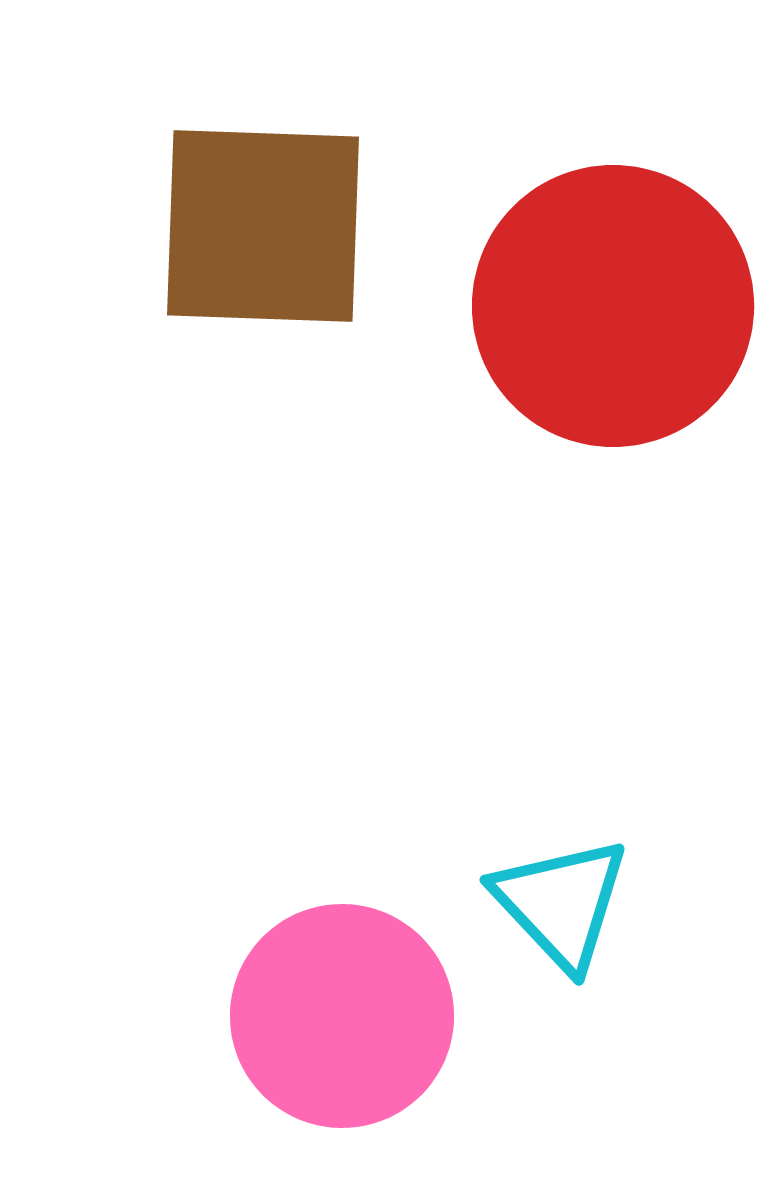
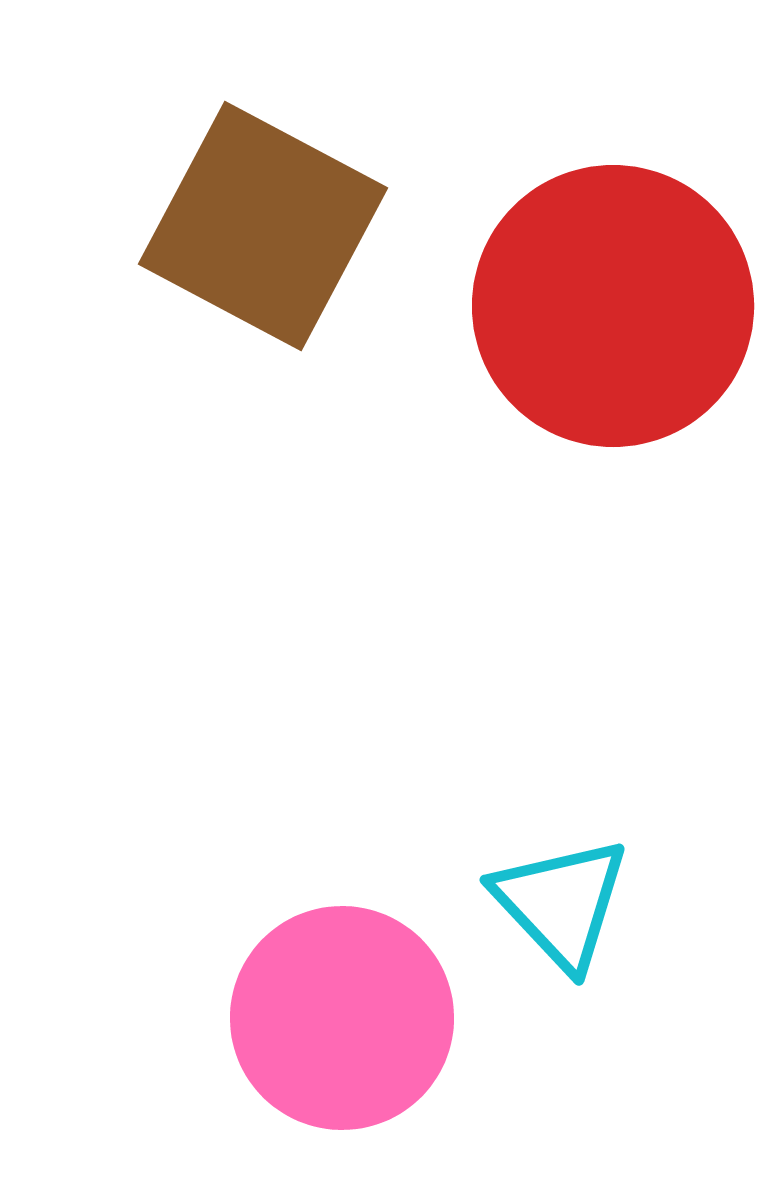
brown square: rotated 26 degrees clockwise
pink circle: moved 2 px down
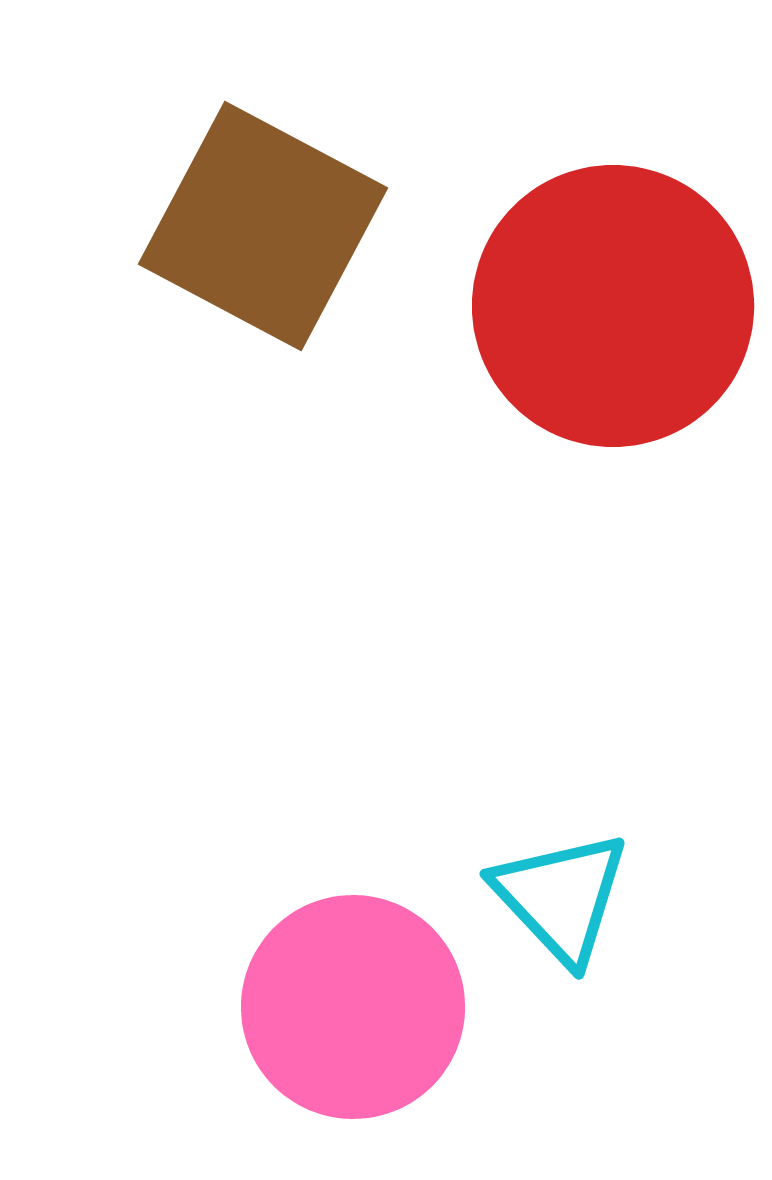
cyan triangle: moved 6 px up
pink circle: moved 11 px right, 11 px up
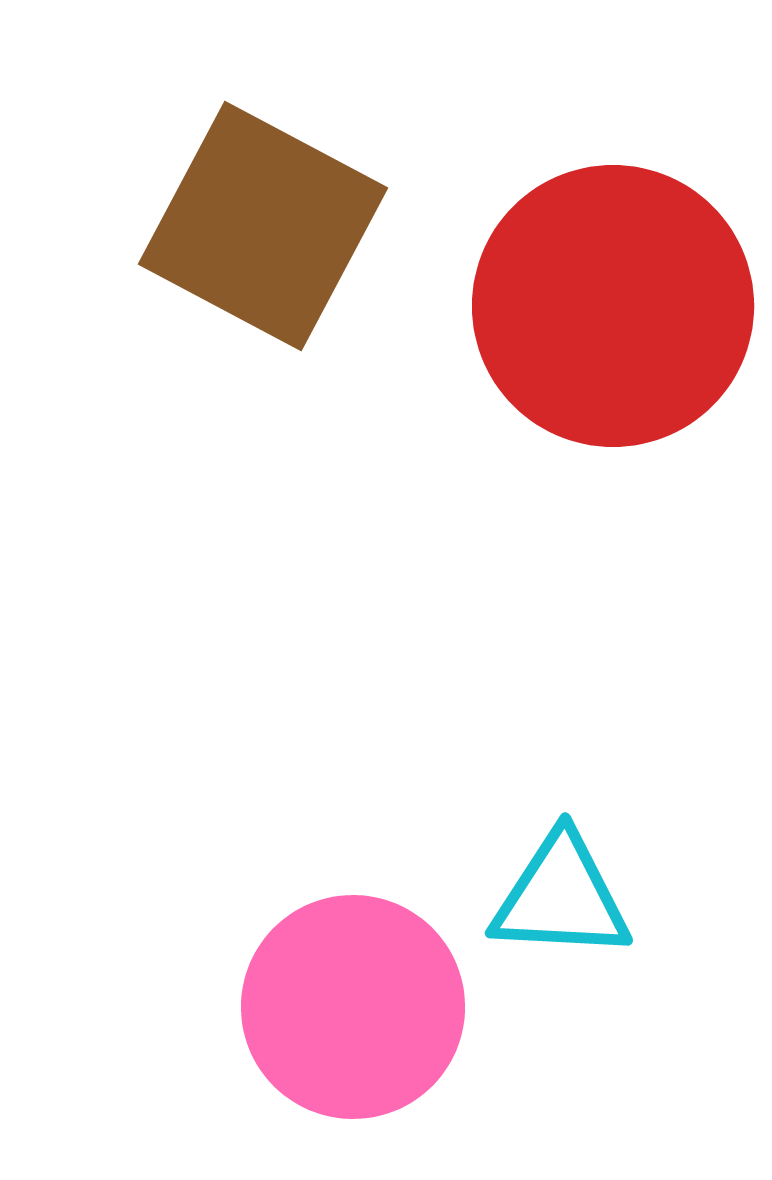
cyan triangle: rotated 44 degrees counterclockwise
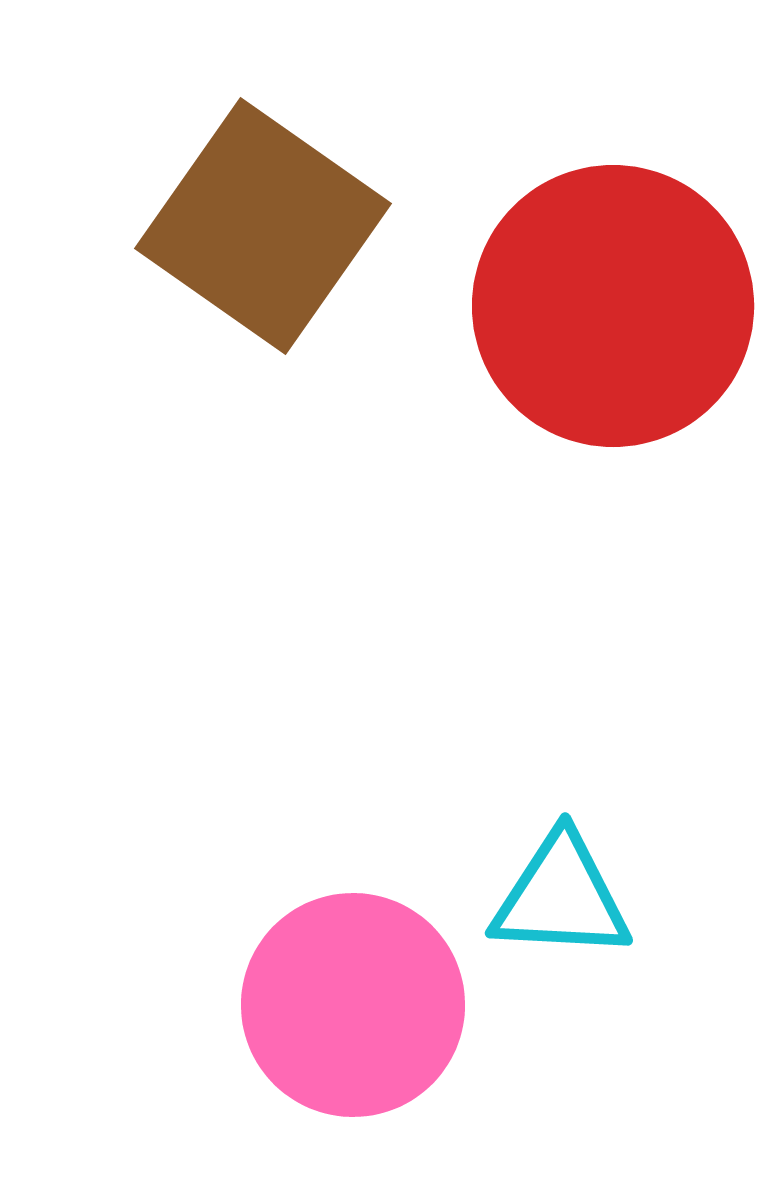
brown square: rotated 7 degrees clockwise
pink circle: moved 2 px up
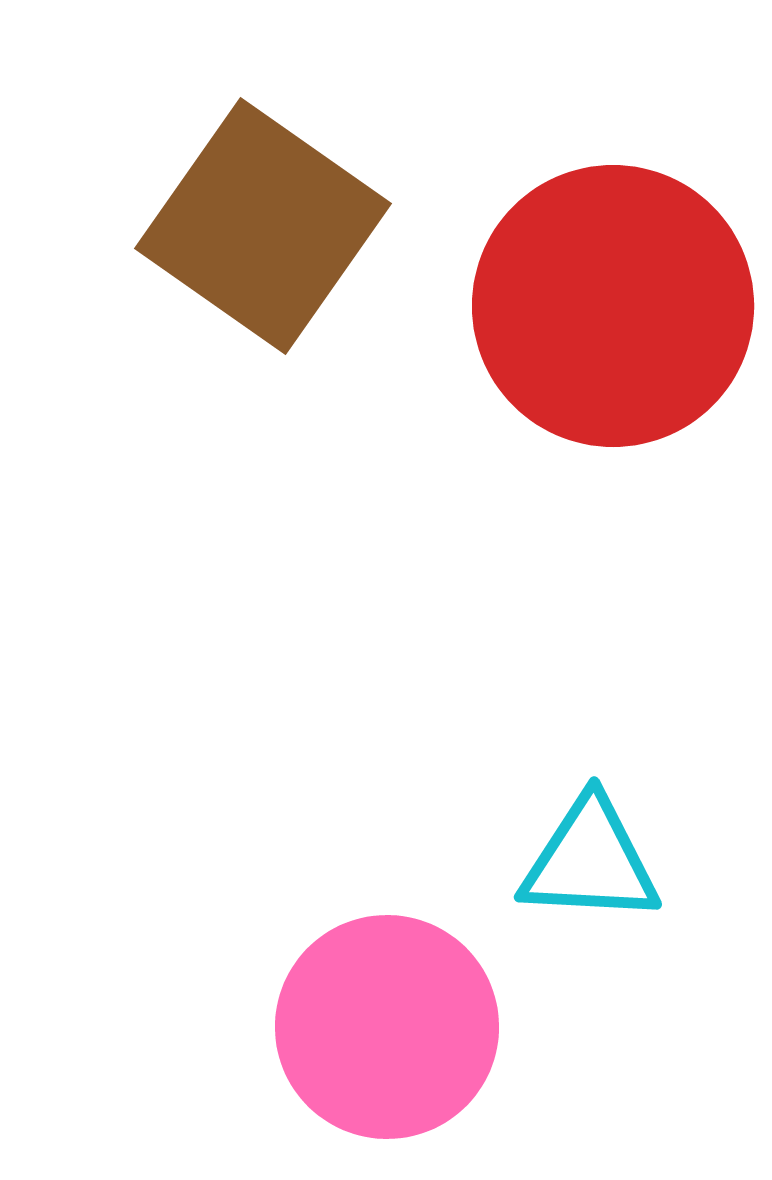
cyan triangle: moved 29 px right, 36 px up
pink circle: moved 34 px right, 22 px down
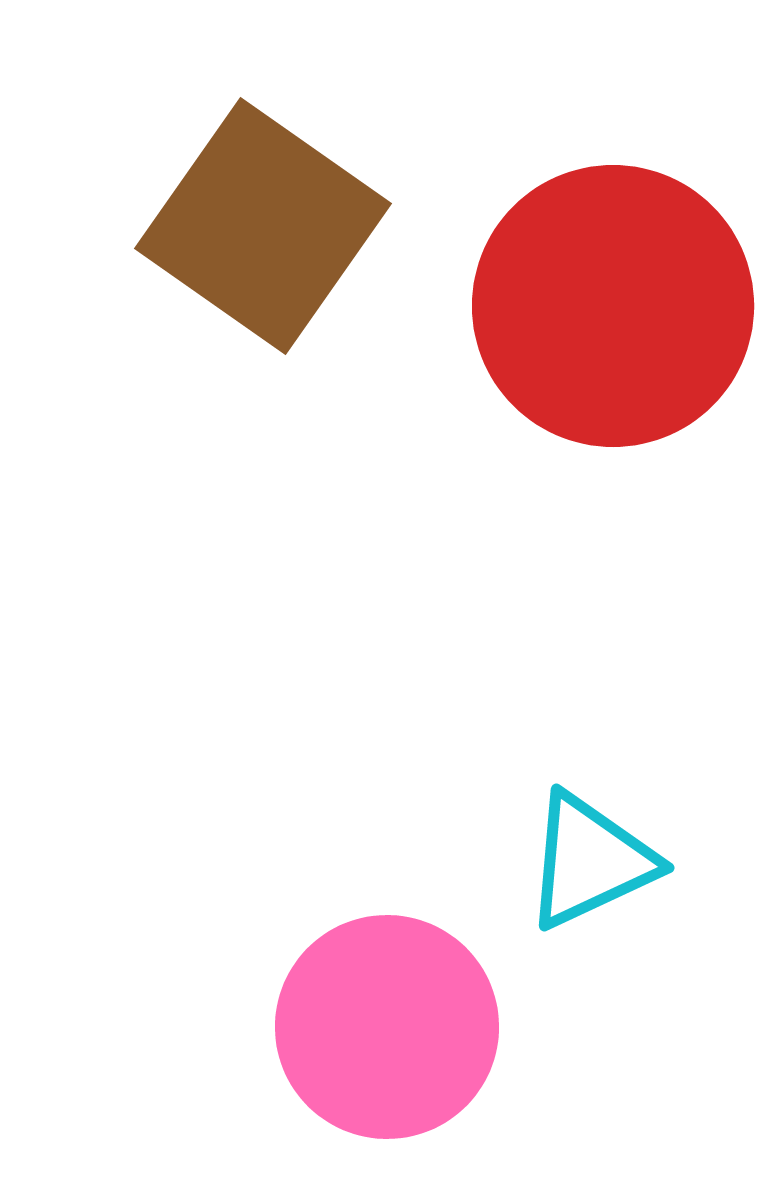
cyan triangle: rotated 28 degrees counterclockwise
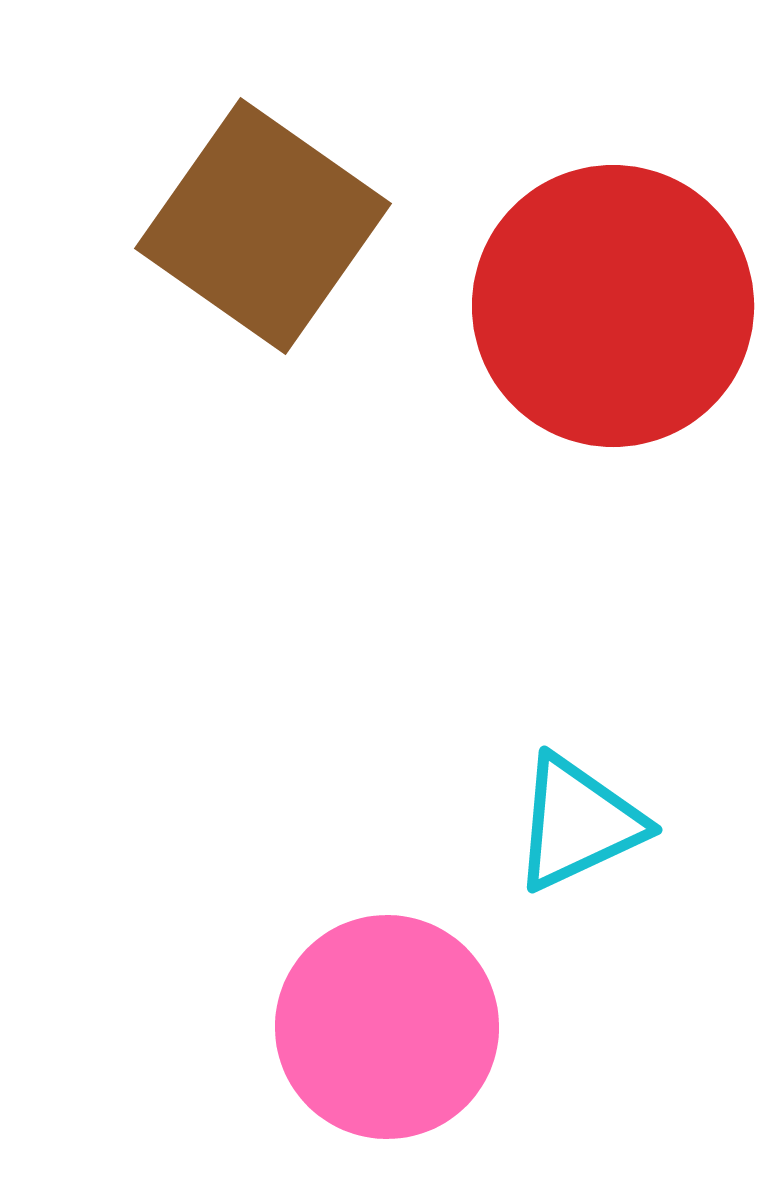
cyan triangle: moved 12 px left, 38 px up
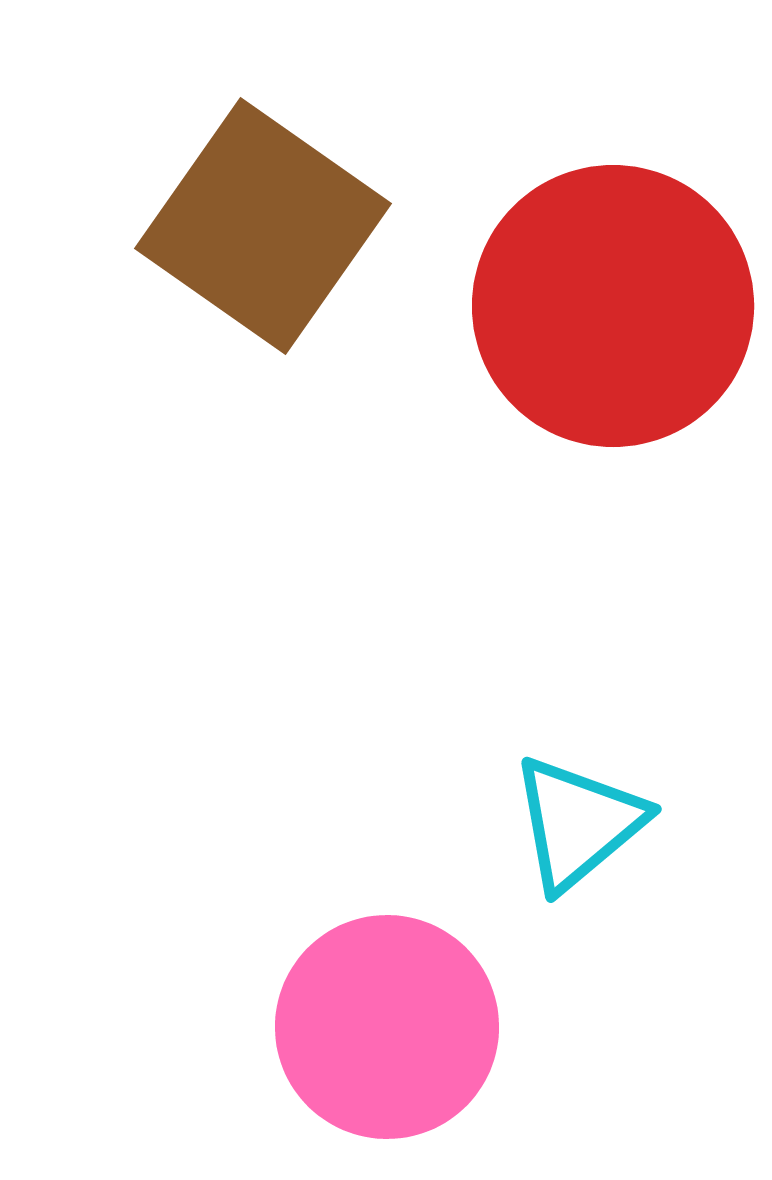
cyan triangle: rotated 15 degrees counterclockwise
